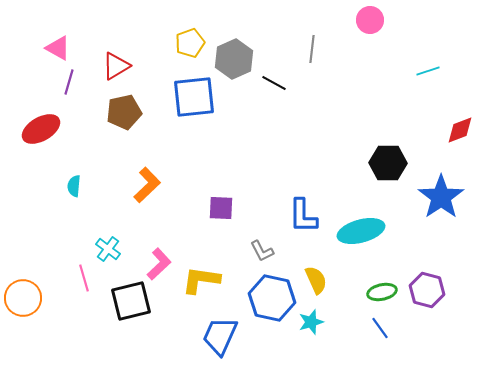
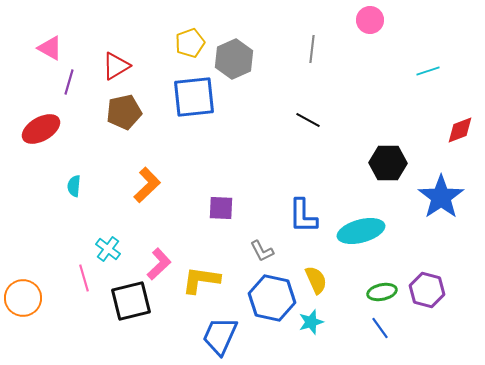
pink triangle: moved 8 px left
black line: moved 34 px right, 37 px down
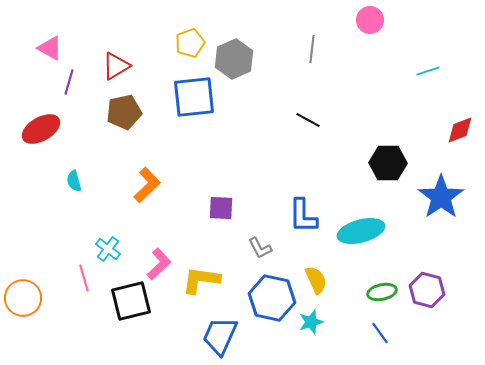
cyan semicircle: moved 5 px up; rotated 20 degrees counterclockwise
gray L-shape: moved 2 px left, 3 px up
blue line: moved 5 px down
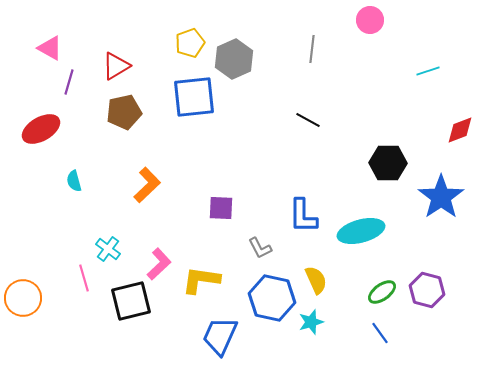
green ellipse: rotated 24 degrees counterclockwise
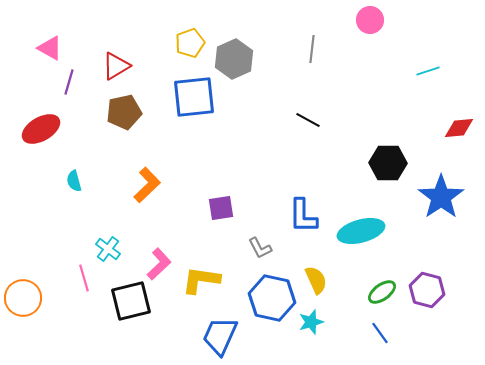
red diamond: moved 1 px left, 2 px up; rotated 16 degrees clockwise
purple square: rotated 12 degrees counterclockwise
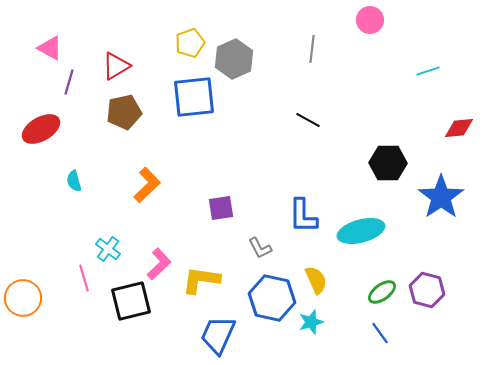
blue trapezoid: moved 2 px left, 1 px up
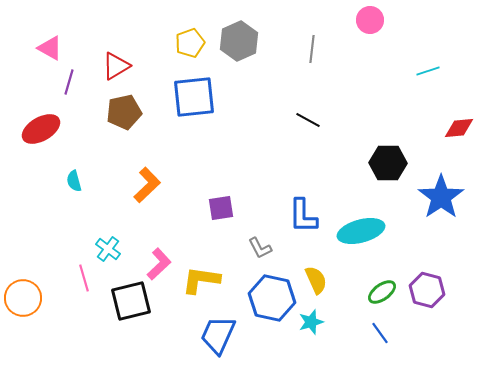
gray hexagon: moved 5 px right, 18 px up
